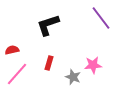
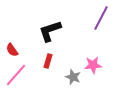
purple line: rotated 65 degrees clockwise
black L-shape: moved 2 px right, 6 px down
red semicircle: rotated 112 degrees counterclockwise
red rectangle: moved 1 px left, 2 px up
pink line: moved 1 px left, 1 px down
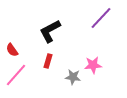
purple line: rotated 15 degrees clockwise
black L-shape: rotated 10 degrees counterclockwise
gray star: rotated 14 degrees counterclockwise
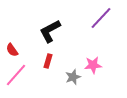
gray star: rotated 28 degrees counterclockwise
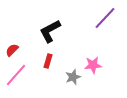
purple line: moved 4 px right
red semicircle: rotated 80 degrees clockwise
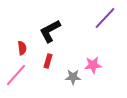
red semicircle: moved 10 px right, 2 px up; rotated 128 degrees clockwise
gray star: rotated 21 degrees clockwise
